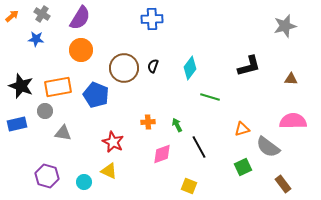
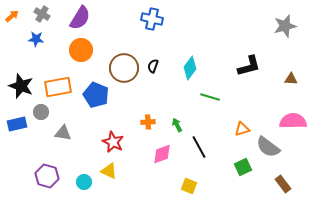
blue cross: rotated 15 degrees clockwise
gray circle: moved 4 px left, 1 px down
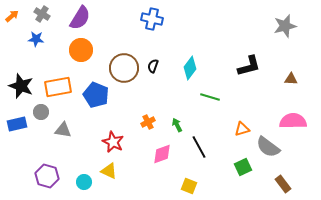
orange cross: rotated 24 degrees counterclockwise
gray triangle: moved 3 px up
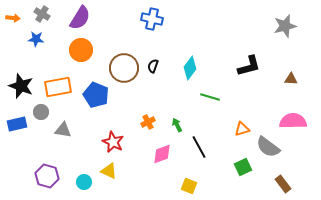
orange arrow: moved 1 px right, 2 px down; rotated 48 degrees clockwise
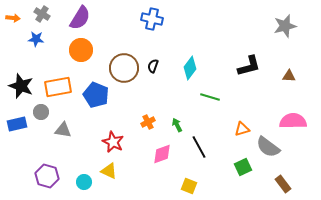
brown triangle: moved 2 px left, 3 px up
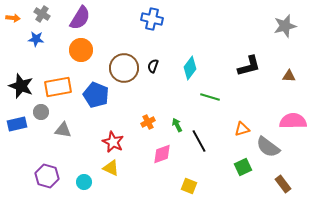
black line: moved 6 px up
yellow triangle: moved 2 px right, 3 px up
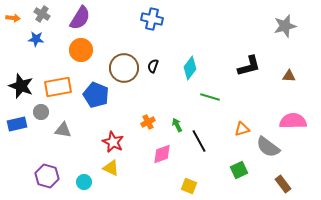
green square: moved 4 px left, 3 px down
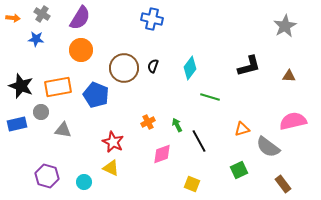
gray star: rotated 15 degrees counterclockwise
pink semicircle: rotated 12 degrees counterclockwise
yellow square: moved 3 px right, 2 px up
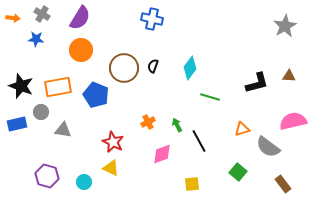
black L-shape: moved 8 px right, 17 px down
green square: moved 1 px left, 2 px down; rotated 24 degrees counterclockwise
yellow square: rotated 28 degrees counterclockwise
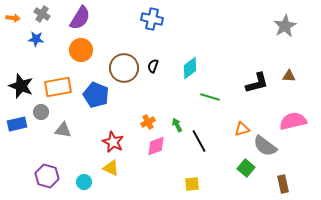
cyan diamond: rotated 15 degrees clockwise
gray semicircle: moved 3 px left, 1 px up
pink diamond: moved 6 px left, 8 px up
green square: moved 8 px right, 4 px up
brown rectangle: rotated 24 degrees clockwise
